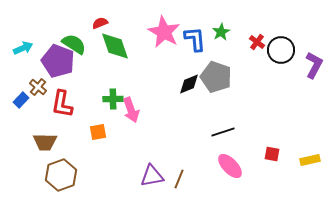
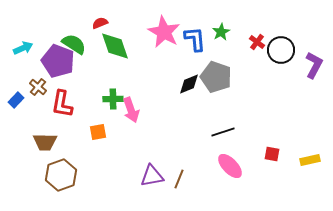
blue rectangle: moved 5 px left
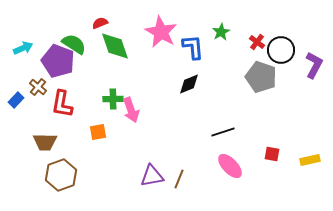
pink star: moved 3 px left
blue L-shape: moved 2 px left, 8 px down
gray pentagon: moved 45 px right
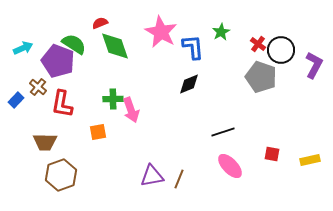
red cross: moved 1 px right, 2 px down
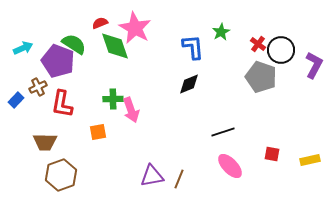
pink star: moved 26 px left, 4 px up
brown cross: rotated 24 degrees clockwise
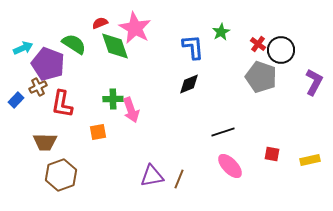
purple pentagon: moved 10 px left, 3 px down
purple L-shape: moved 17 px down
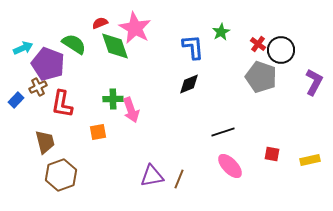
brown trapezoid: rotated 105 degrees counterclockwise
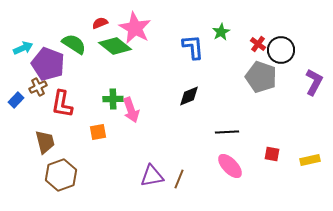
green diamond: rotated 32 degrees counterclockwise
black diamond: moved 12 px down
black line: moved 4 px right; rotated 15 degrees clockwise
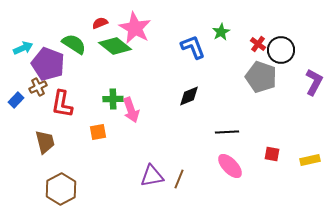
blue L-shape: rotated 16 degrees counterclockwise
brown hexagon: moved 14 px down; rotated 8 degrees counterclockwise
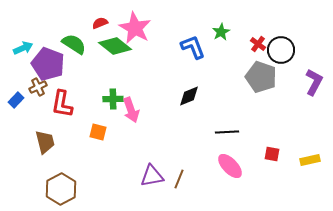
orange square: rotated 24 degrees clockwise
